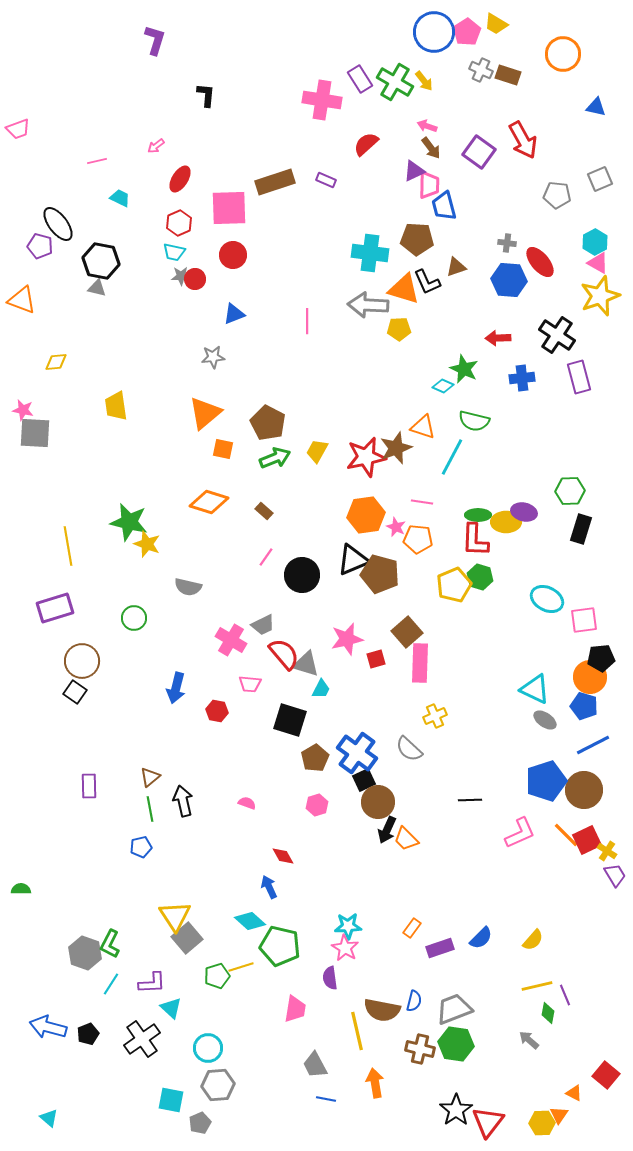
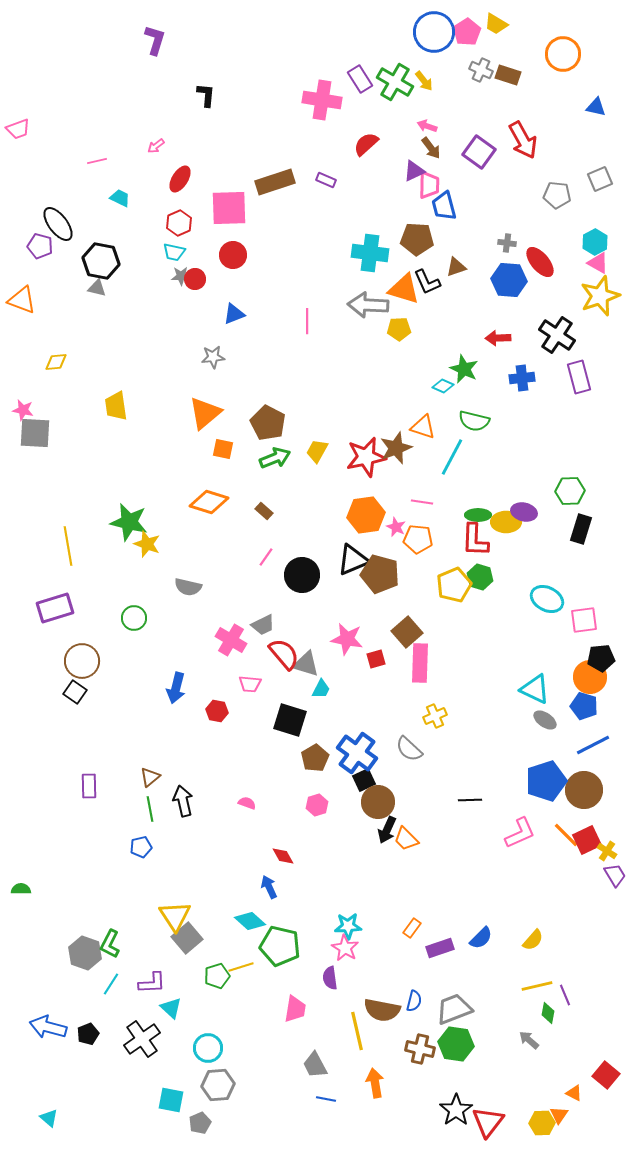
pink star at (347, 639): rotated 24 degrees clockwise
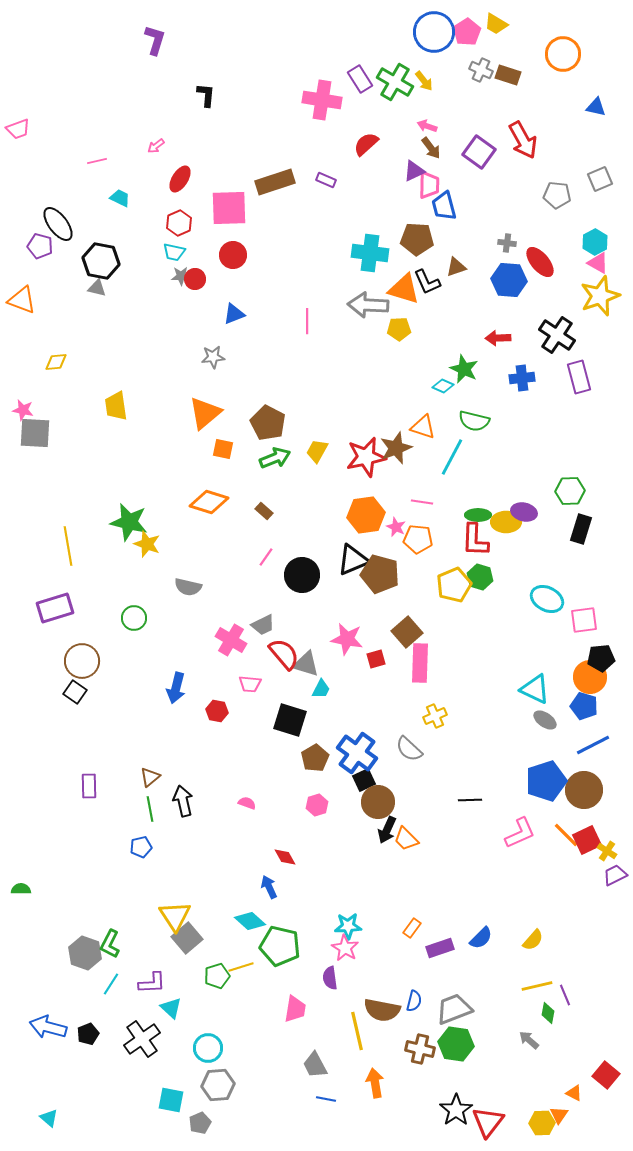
red diamond at (283, 856): moved 2 px right, 1 px down
purple trapezoid at (615, 875): rotated 85 degrees counterclockwise
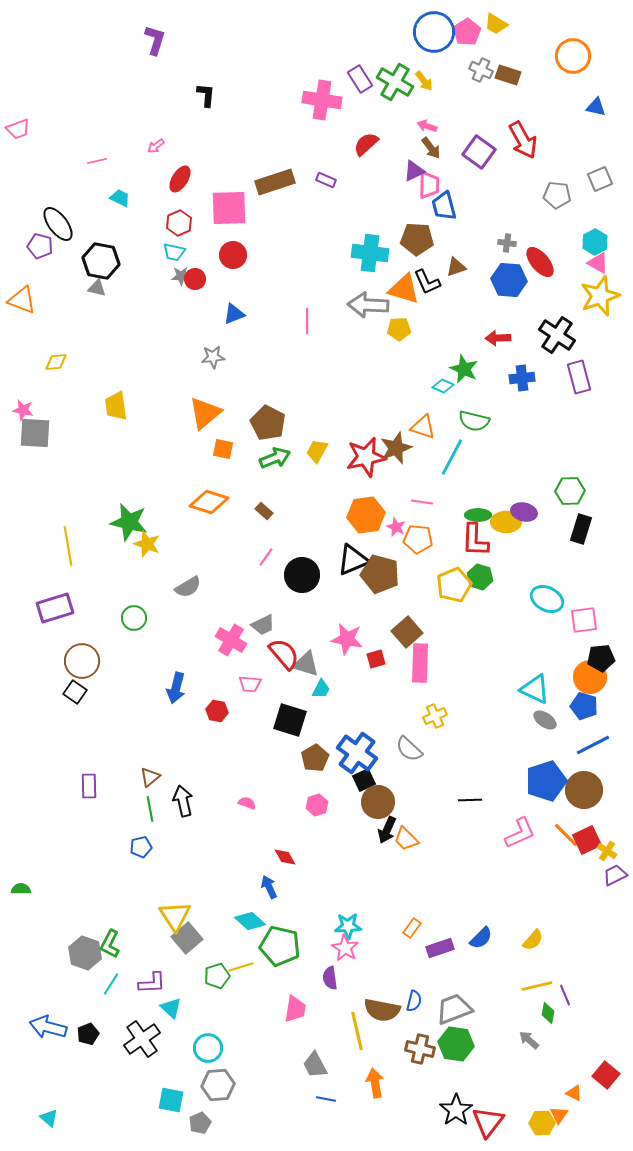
orange circle at (563, 54): moved 10 px right, 2 px down
gray semicircle at (188, 587): rotated 44 degrees counterclockwise
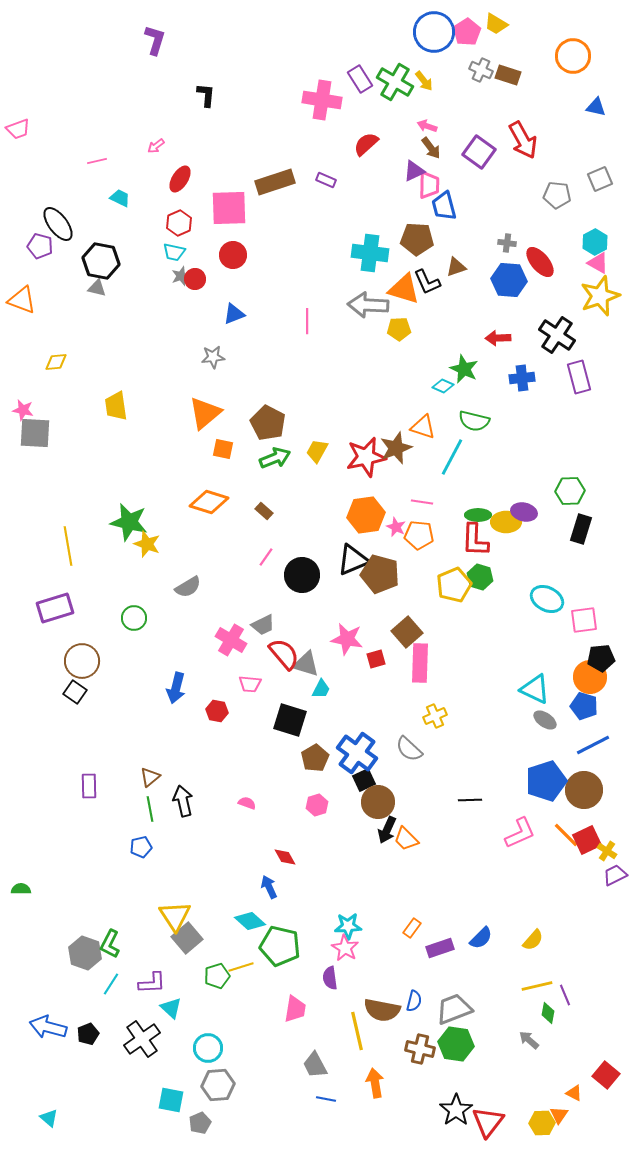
gray star at (181, 276): rotated 18 degrees counterclockwise
orange pentagon at (418, 539): moved 1 px right, 4 px up
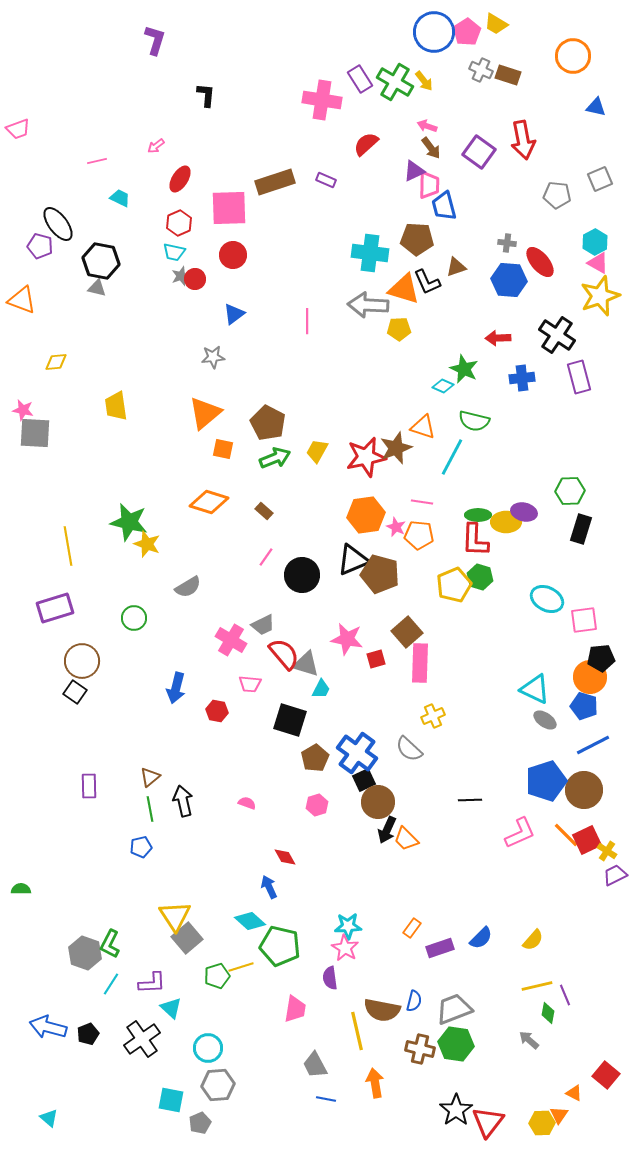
red arrow at (523, 140): rotated 18 degrees clockwise
blue triangle at (234, 314): rotated 15 degrees counterclockwise
yellow cross at (435, 716): moved 2 px left
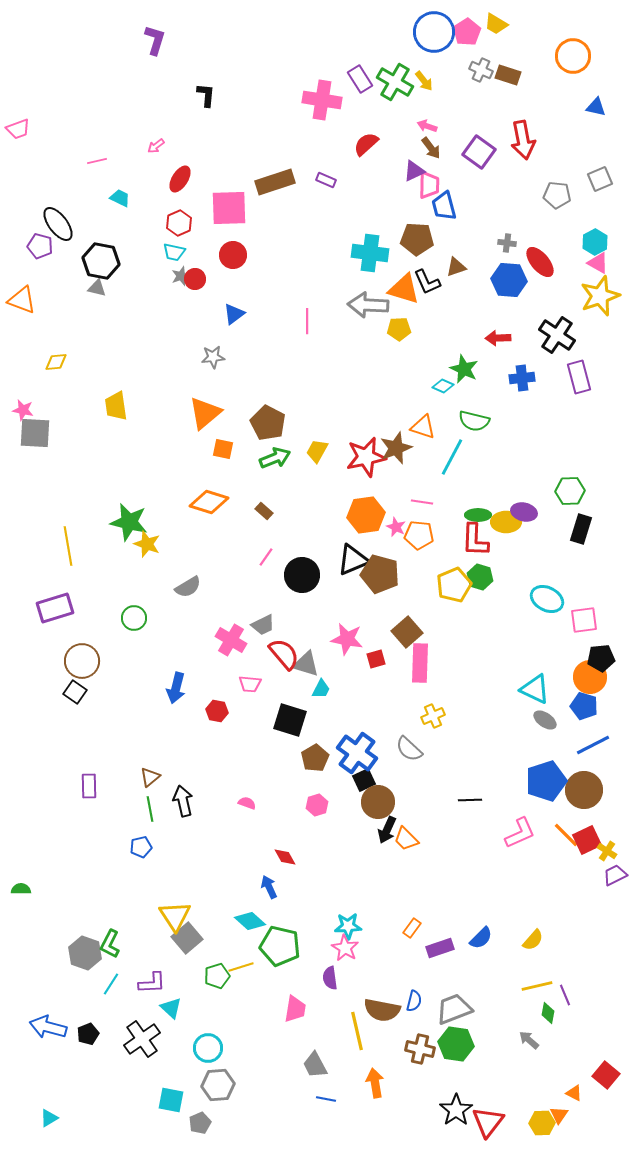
cyan triangle at (49, 1118): rotated 48 degrees clockwise
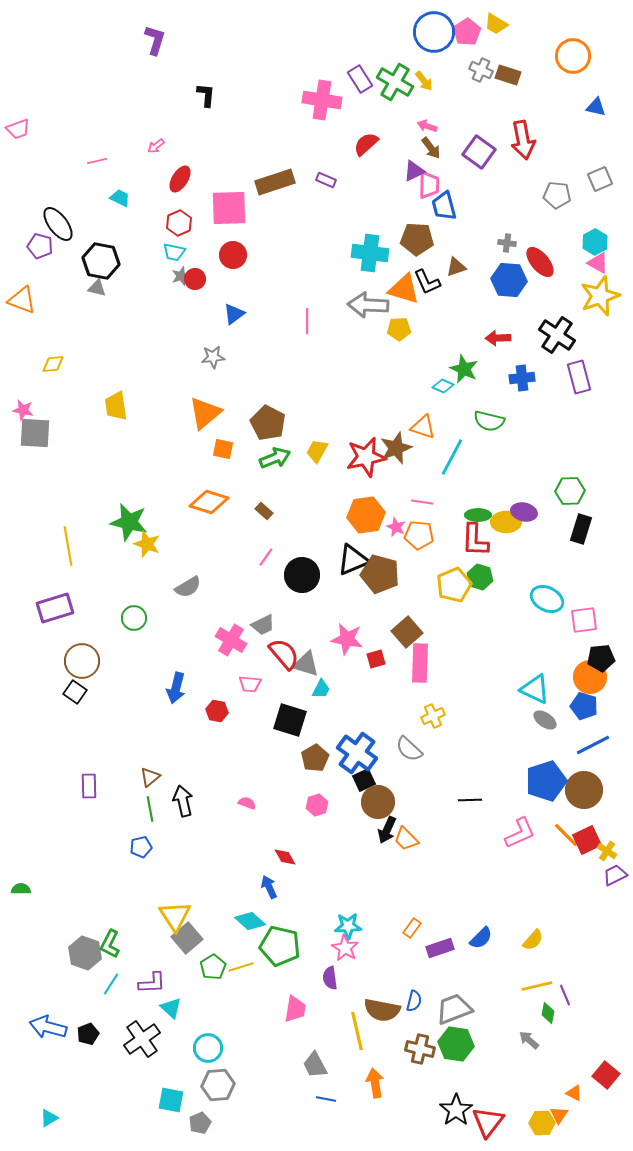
yellow diamond at (56, 362): moved 3 px left, 2 px down
green semicircle at (474, 421): moved 15 px right
green pentagon at (217, 976): moved 4 px left, 9 px up; rotated 15 degrees counterclockwise
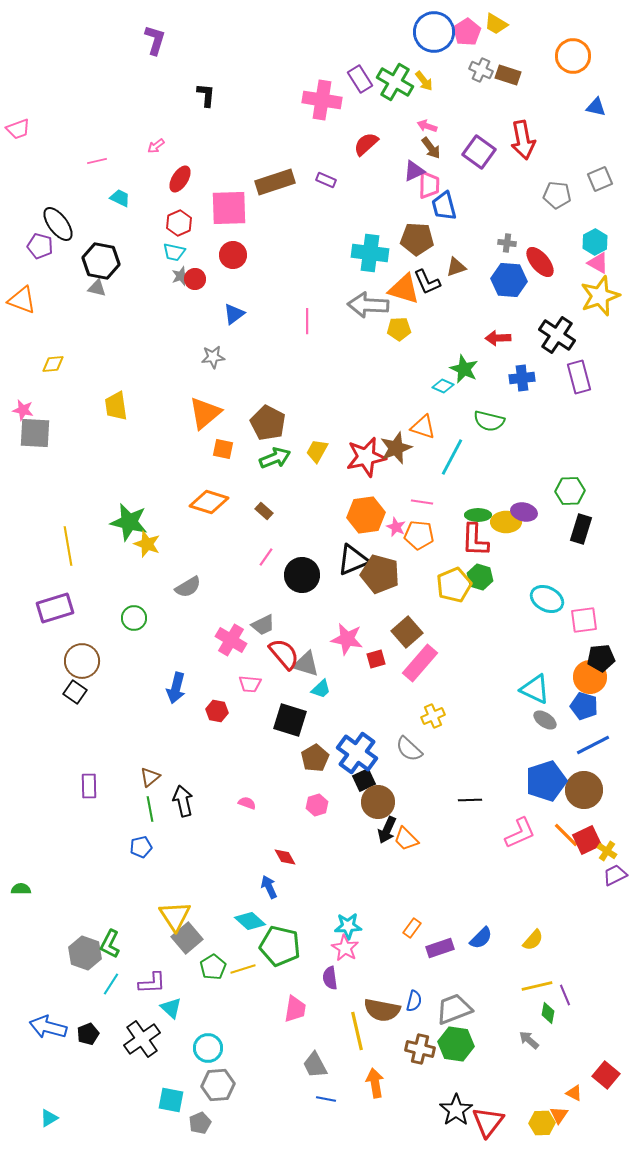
pink rectangle at (420, 663): rotated 39 degrees clockwise
cyan trapezoid at (321, 689): rotated 20 degrees clockwise
yellow line at (241, 967): moved 2 px right, 2 px down
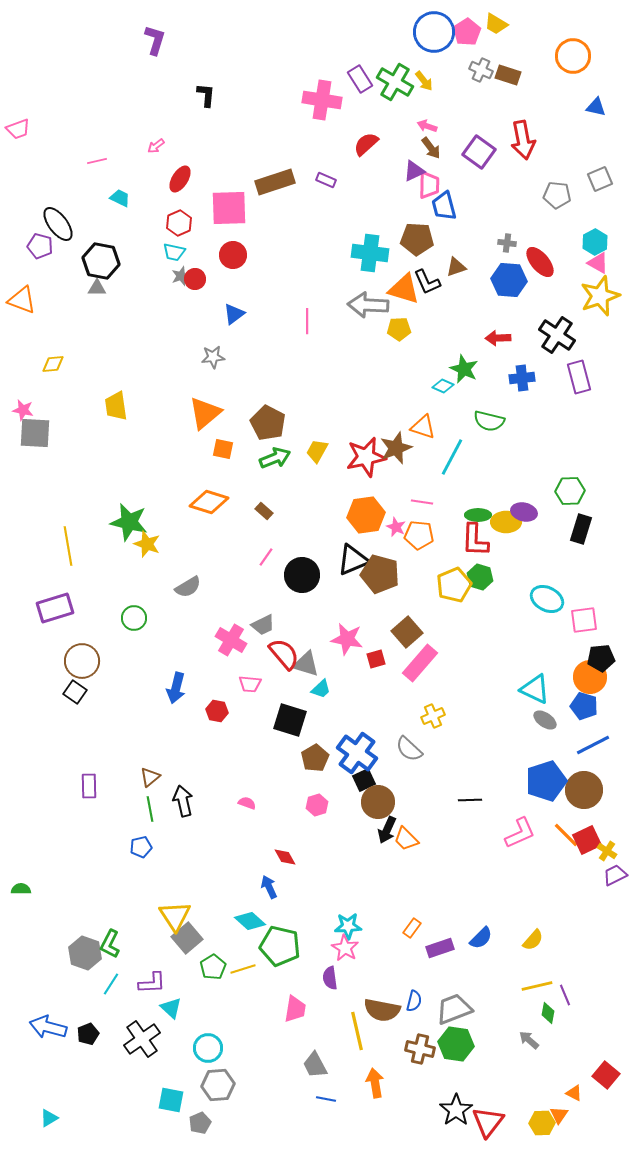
gray triangle at (97, 288): rotated 12 degrees counterclockwise
